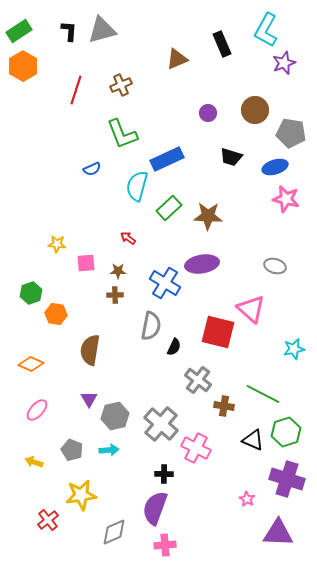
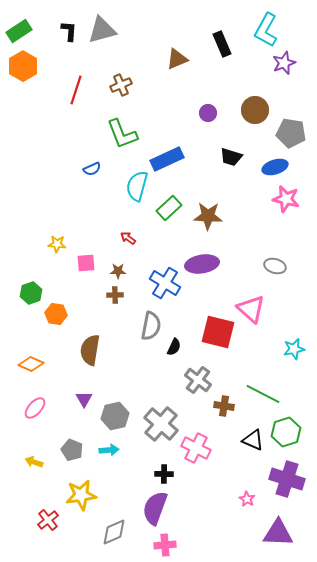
purple triangle at (89, 399): moved 5 px left
pink ellipse at (37, 410): moved 2 px left, 2 px up
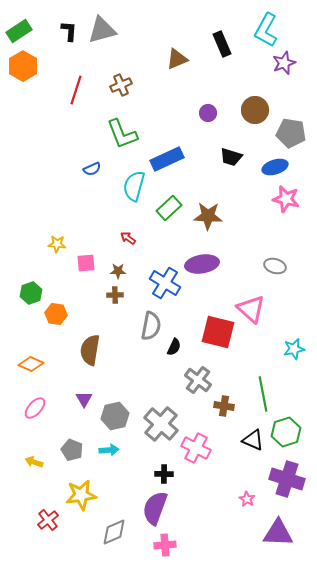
cyan semicircle at (137, 186): moved 3 px left
green line at (263, 394): rotated 52 degrees clockwise
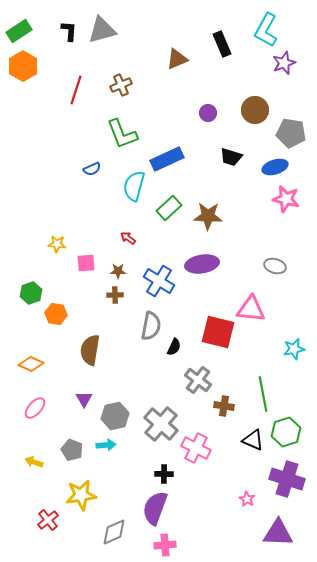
blue cross at (165, 283): moved 6 px left, 2 px up
pink triangle at (251, 309): rotated 36 degrees counterclockwise
cyan arrow at (109, 450): moved 3 px left, 5 px up
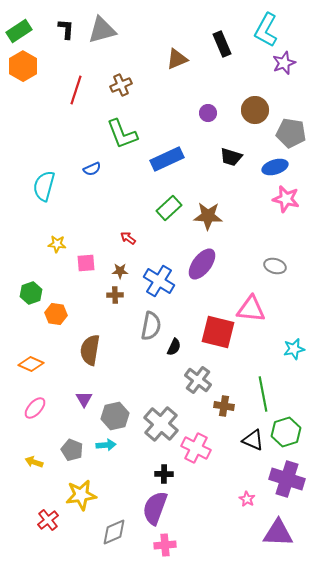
black L-shape at (69, 31): moved 3 px left, 2 px up
cyan semicircle at (134, 186): moved 90 px left
purple ellipse at (202, 264): rotated 44 degrees counterclockwise
brown star at (118, 271): moved 2 px right
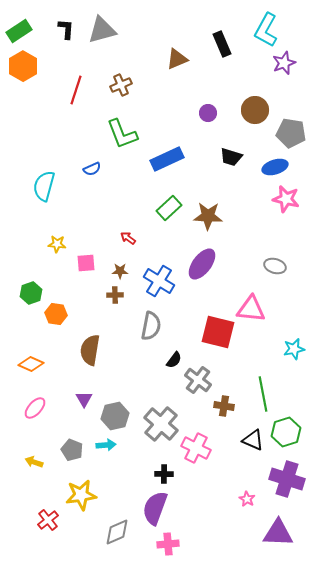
black semicircle at (174, 347): moved 13 px down; rotated 12 degrees clockwise
gray diamond at (114, 532): moved 3 px right
pink cross at (165, 545): moved 3 px right, 1 px up
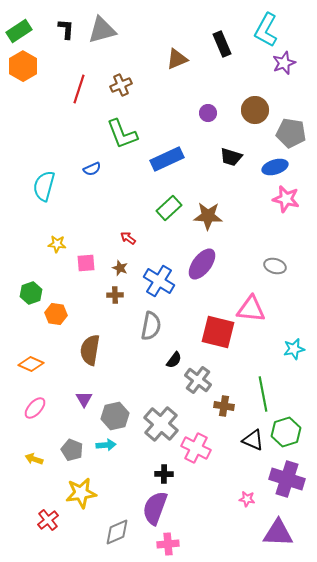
red line at (76, 90): moved 3 px right, 1 px up
brown star at (120, 271): moved 3 px up; rotated 21 degrees clockwise
yellow arrow at (34, 462): moved 3 px up
yellow star at (81, 495): moved 2 px up
pink star at (247, 499): rotated 21 degrees counterclockwise
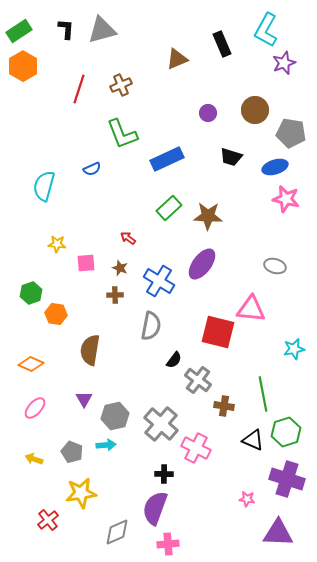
gray pentagon at (72, 450): moved 2 px down
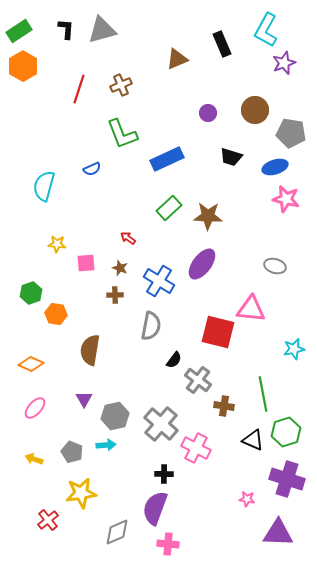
pink cross at (168, 544): rotated 10 degrees clockwise
